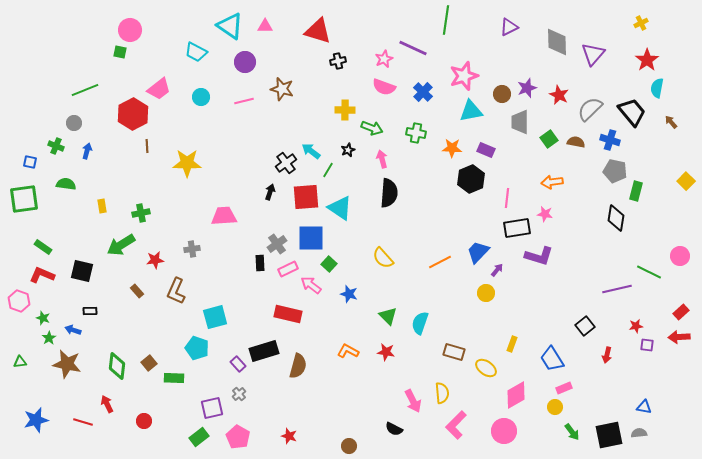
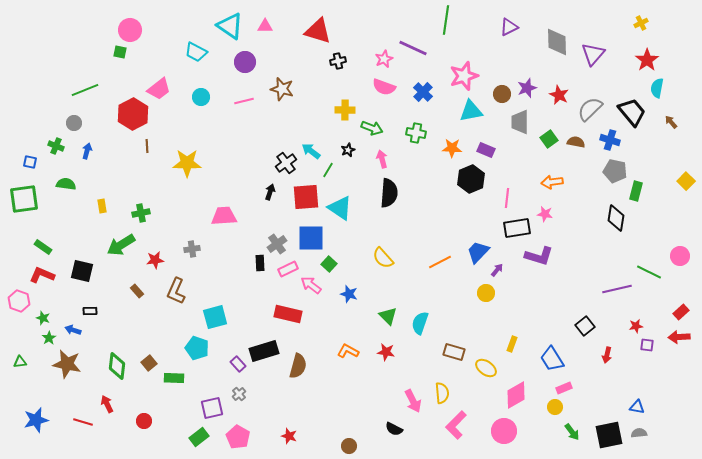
blue triangle at (644, 407): moved 7 px left
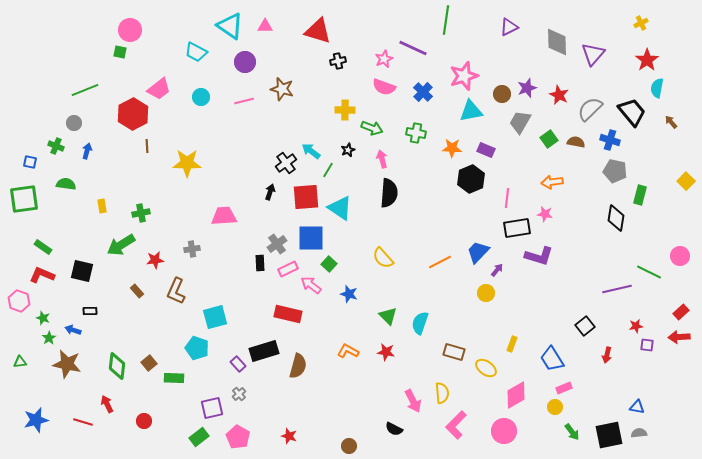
gray trapezoid at (520, 122): rotated 30 degrees clockwise
green rectangle at (636, 191): moved 4 px right, 4 px down
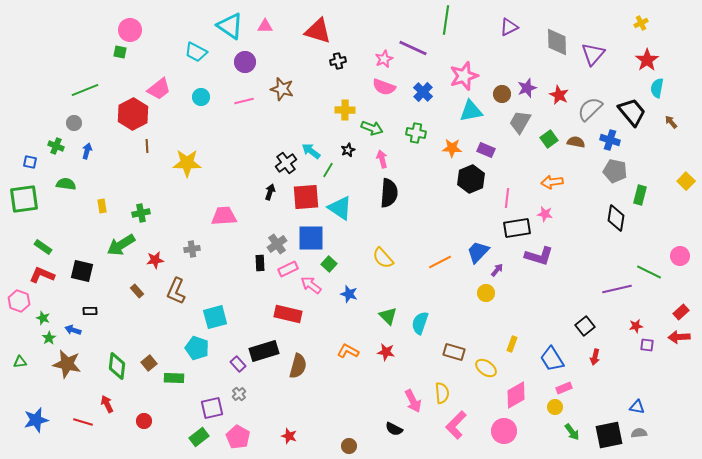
red arrow at (607, 355): moved 12 px left, 2 px down
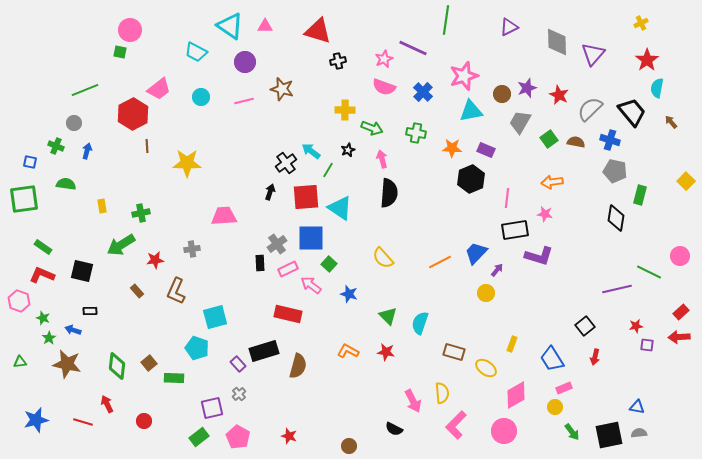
black rectangle at (517, 228): moved 2 px left, 2 px down
blue trapezoid at (478, 252): moved 2 px left, 1 px down
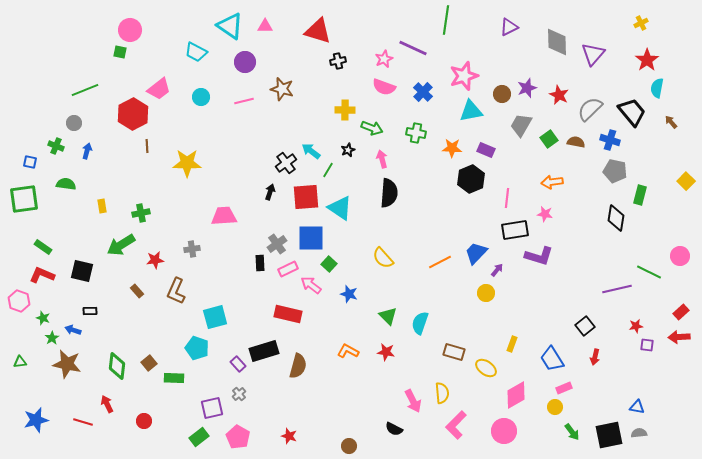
gray trapezoid at (520, 122): moved 1 px right, 3 px down
green star at (49, 338): moved 3 px right
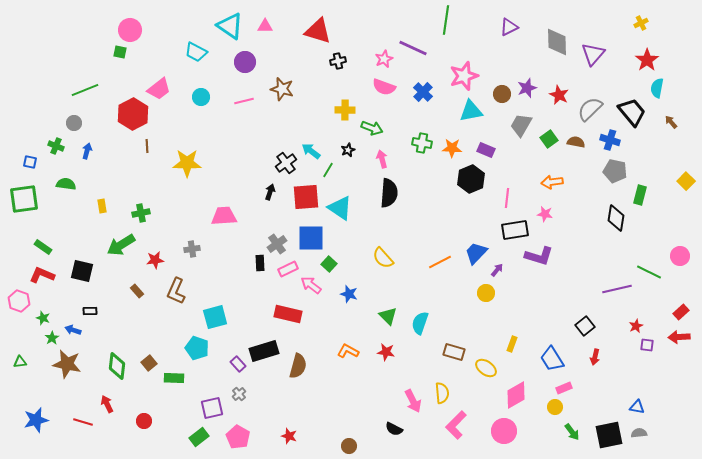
green cross at (416, 133): moved 6 px right, 10 px down
red star at (636, 326): rotated 16 degrees counterclockwise
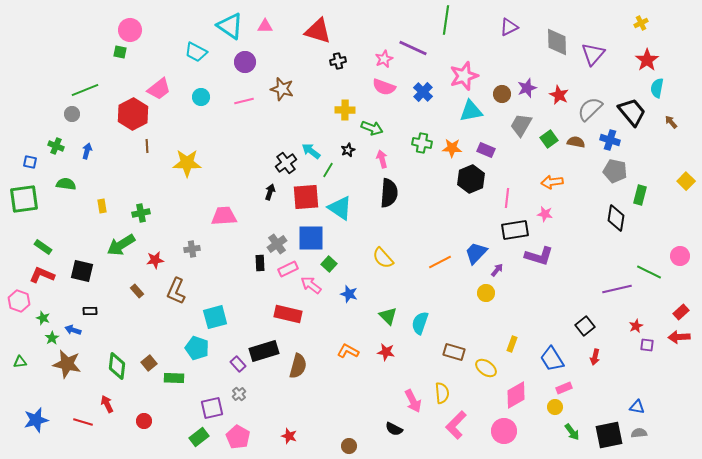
gray circle at (74, 123): moved 2 px left, 9 px up
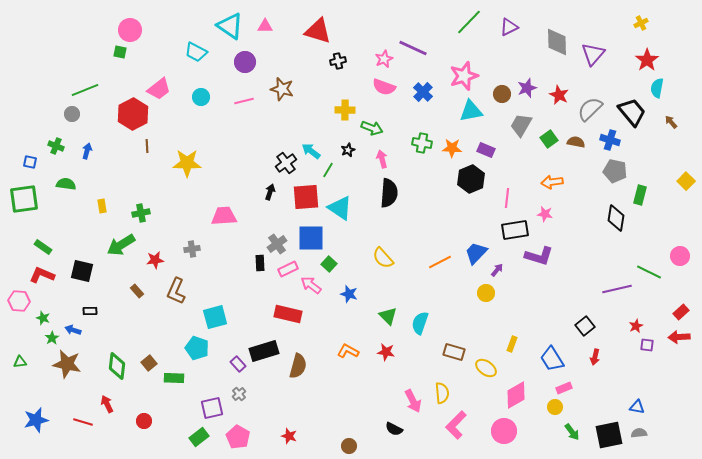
green line at (446, 20): moved 23 px right, 2 px down; rotated 36 degrees clockwise
pink hexagon at (19, 301): rotated 15 degrees counterclockwise
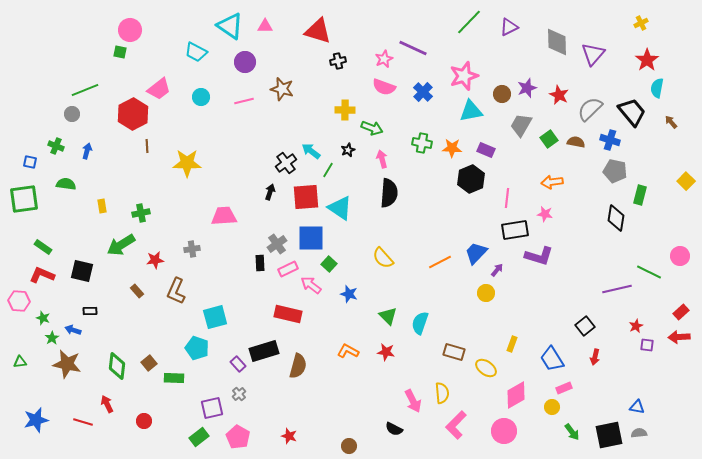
yellow circle at (555, 407): moved 3 px left
